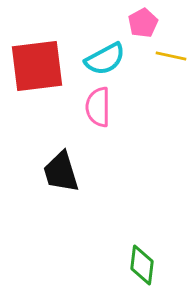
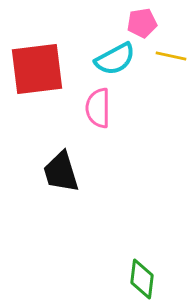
pink pentagon: moved 1 px left; rotated 20 degrees clockwise
cyan semicircle: moved 10 px right
red square: moved 3 px down
pink semicircle: moved 1 px down
green diamond: moved 14 px down
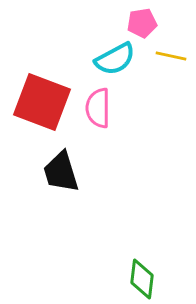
red square: moved 5 px right, 33 px down; rotated 28 degrees clockwise
